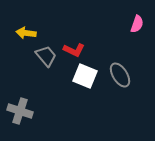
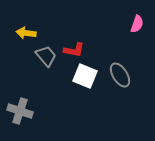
red L-shape: rotated 15 degrees counterclockwise
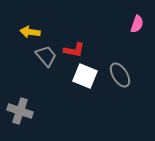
yellow arrow: moved 4 px right, 1 px up
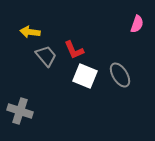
red L-shape: rotated 55 degrees clockwise
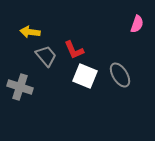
gray cross: moved 24 px up
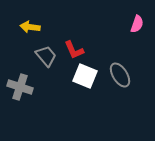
yellow arrow: moved 5 px up
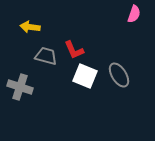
pink semicircle: moved 3 px left, 10 px up
gray trapezoid: rotated 35 degrees counterclockwise
gray ellipse: moved 1 px left
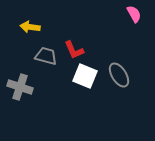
pink semicircle: rotated 48 degrees counterclockwise
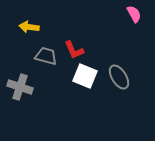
yellow arrow: moved 1 px left
gray ellipse: moved 2 px down
